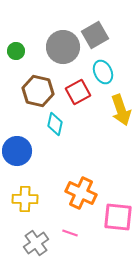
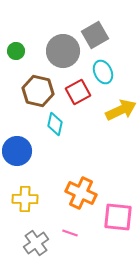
gray circle: moved 4 px down
yellow arrow: rotated 96 degrees counterclockwise
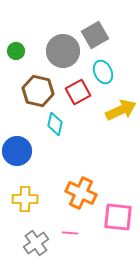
pink line: rotated 14 degrees counterclockwise
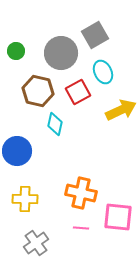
gray circle: moved 2 px left, 2 px down
orange cross: rotated 12 degrees counterclockwise
pink line: moved 11 px right, 5 px up
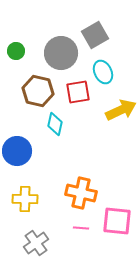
red square: rotated 20 degrees clockwise
pink square: moved 1 px left, 4 px down
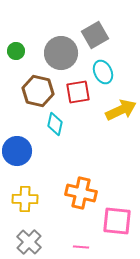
pink line: moved 19 px down
gray cross: moved 7 px left, 1 px up; rotated 10 degrees counterclockwise
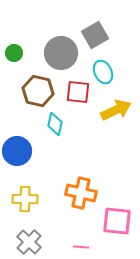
green circle: moved 2 px left, 2 px down
red square: rotated 15 degrees clockwise
yellow arrow: moved 5 px left
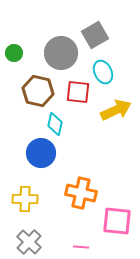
blue circle: moved 24 px right, 2 px down
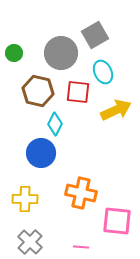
cyan diamond: rotated 15 degrees clockwise
gray cross: moved 1 px right
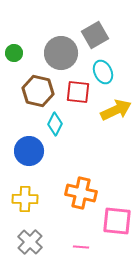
blue circle: moved 12 px left, 2 px up
